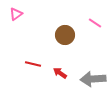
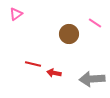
brown circle: moved 4 px right, 1 px up
red arrow: moved 6 px left; rotated 24 degrees counterclockwise
gray arrow: moved 1 px left
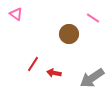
pink triangle: rotated 48 degrees counterclockwise
pink line: moved 2 px left, 5 px up
red line: rotated 70 degrees counterclockwise
gray arrow: moved 1 px up; rotated 30 degrees counterclockwise
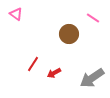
red arrow: rotated 40 degrees counterclockwise
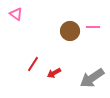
pink line: moved 9 px down; rotated 32 degrees counterclockwise
brown circle: moved 1 px right, 3 px up
